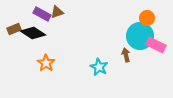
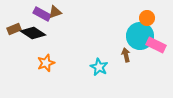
brown triangle: moved 2 px left
orange star: rotated 18 degrees clockwise
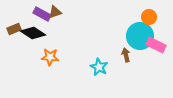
orange circle: moved 2 px right, 1 px up
orange star: moved 4 px right, 6 px up; rotated 24 degrees clockwise
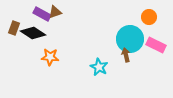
brown rectangle: moved 1 px up; rotated 48 degrees counterclockwise
cyan circle: moved 10 px left, 3 px down
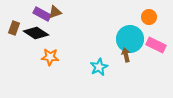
black diamond: moved 3 px right
cyan star: rotated 18 degrees clockwise
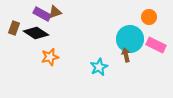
orange star: rotated 18 degrees counterclockwise
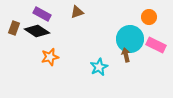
brown triangle: moved 22 px right
black diamond: moved 1 px right, 2 px up
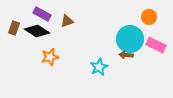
brown triangle: moved 10 px left, 9 px down
brown arrow: rotated 72 degrees counterclockwise
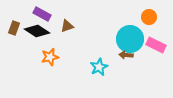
brown triangle: moved 5 px down
